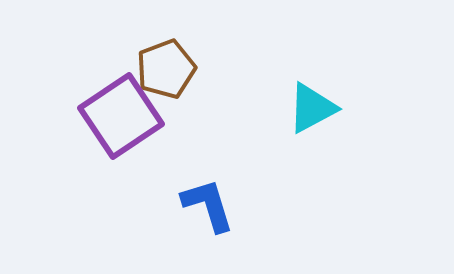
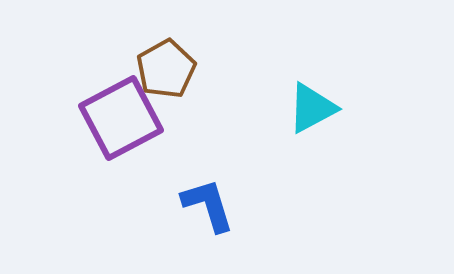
brown pentagon: rotated 8 degrees counterclockwise
purple square: moved 2 px down; rotated 6 degrees clockwise
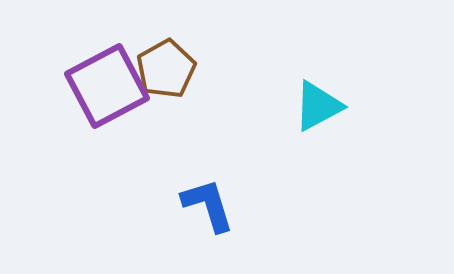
cyan triangle: moved 6 px right, 2 px up
purple square: moved 14 px left, 32 px up
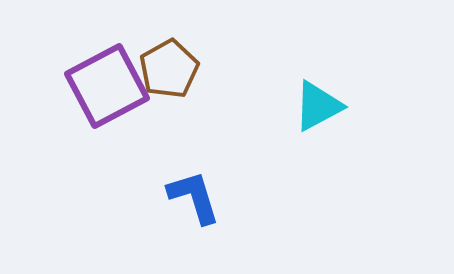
brown pentagon: moved 3 px right
blue L-shape: moved 14 px left, 8 px up
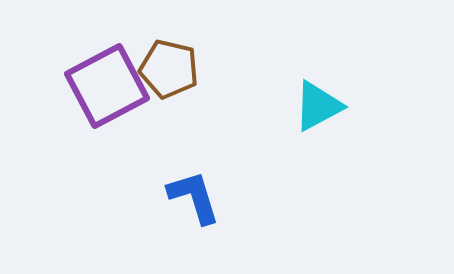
brown pentagon: rotated 30 degrees counterclockwise
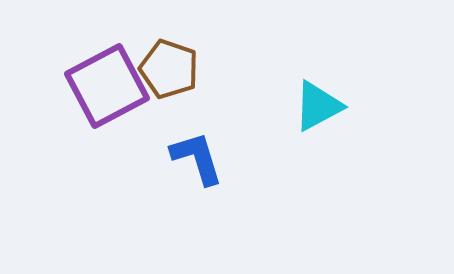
brown pentagon: rotated 6 degrees clockwise
blue L-shape: moved 3 px right, 39 px up
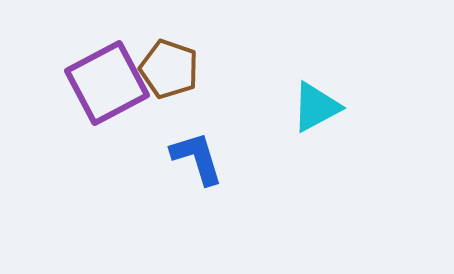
purple square: moved 3 px up
cyan triangle: moved 2 px left, 1 px down
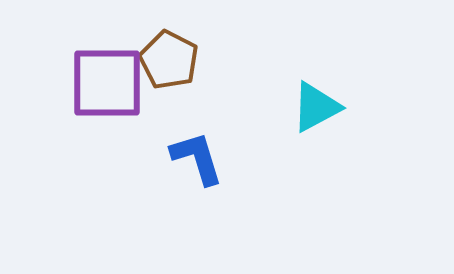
brown pentagon: moved 9 px up; rotated 8 degrees clockwise
purple square: rotated 28 degrees clockwise
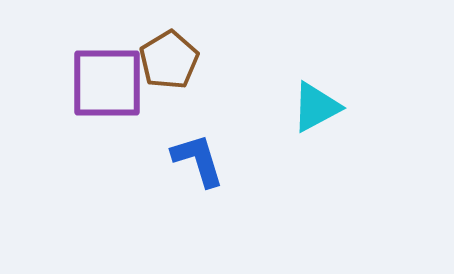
brown pentagon: rotated 14 degrees clockwise
blue L-shape: moved 1 px right, 2 px down
